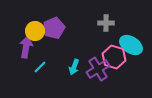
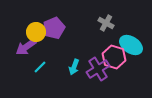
gray cross: rotated 28 degrees clockwise
yellow circle: moved 1 px right, 1 px down
purple arrow: rotated 135 degrees counterclockwise
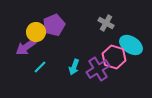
purple pentagon: moved 3 px up
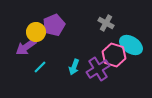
pink hexagon: moved 2 px up
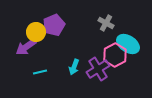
cyan ellipse: moved 3 px left, 1 px up
pink hexagon: moved 1 px right; rotated 15 degrees clockwise
cyan line: moved 5 px down; rotated 32 degrees clockwise
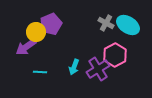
purple pentagon: moved 3 px left, 1 px up
cyan ellipse: moved 19 px up
cyan line: rotated 16 degrees clockwise
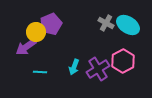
pink hexagon: moved 8 px right, 6 px down
